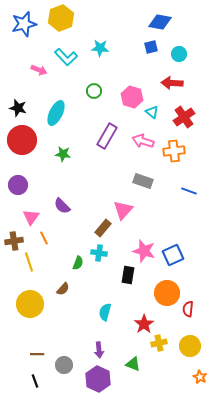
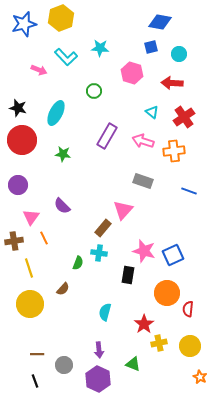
pink hexagon at (132, 97): moved 24 px up
yellow line at (29, 262): moved 6 px down
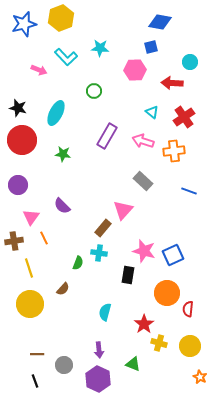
cyan circle at (179, 54): moved 11 px right, 8 px down
pink hexagon at (132, 73): moved 3 px right, 3 px up; rotated 20 degrees counterclockwise
gray rectangle at (143, 181): rotated 24 degrees clockwise
yellow cross at (159, 343): rotated 28 degrees clockwise
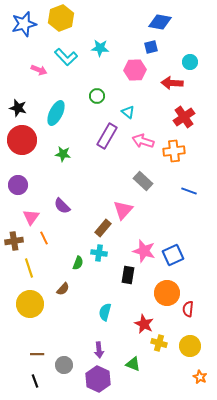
green circle at (94, 91): moved 3 px right, 5 px down
cyan triangle at (152, 112): moved 24 px left
red star at (144, 324): rotated 12 degrees counterclockwise
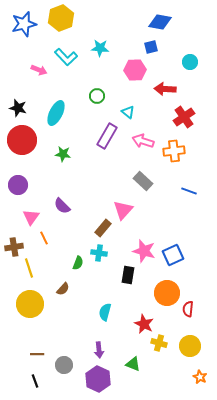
red arrow at (172, 83): moved 7 px left, 6 px down
brown cross at (14, 241): moved 6 px down
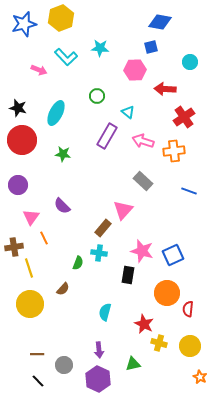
pink star at (144, 251): moved 2 px left
green triangle at (133, 364): rotated 35 degrees counterclockwise
black line at (35, 381): moved 3 px right; rotated 24 degrees counterclockwise
